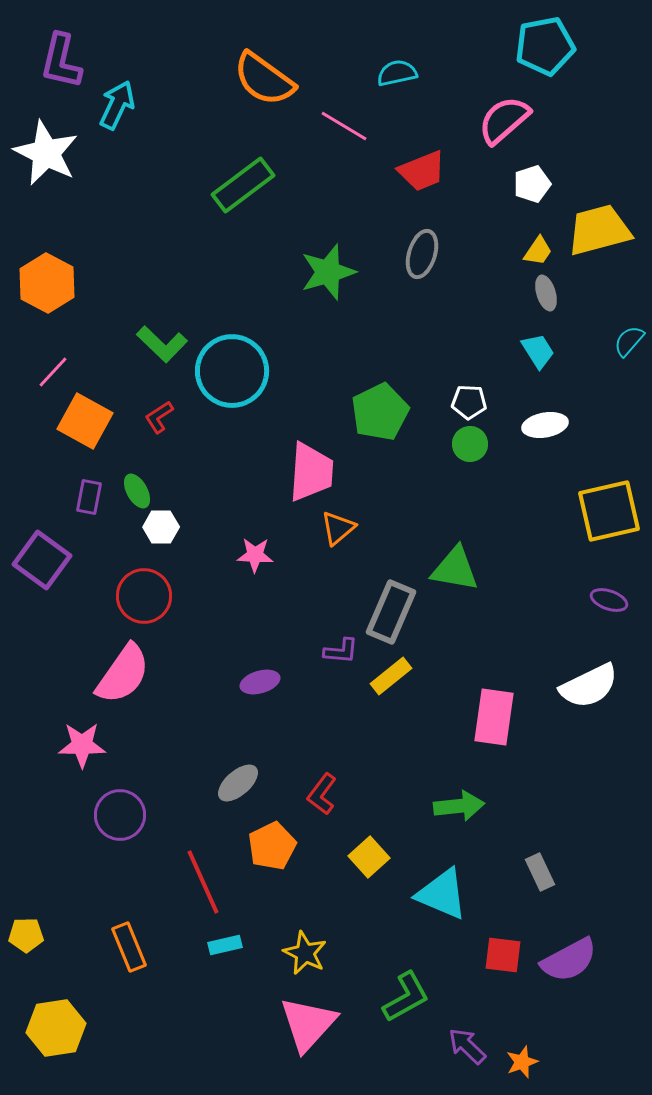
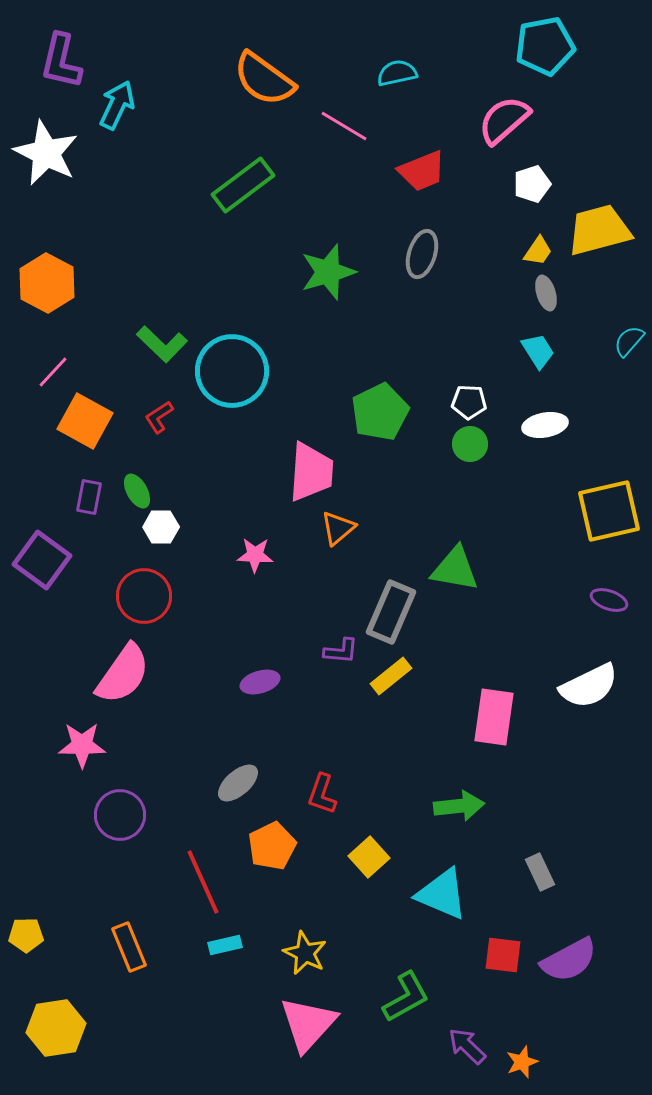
red L-shape at (322, 794): rotated 18 degrees counterclockwise
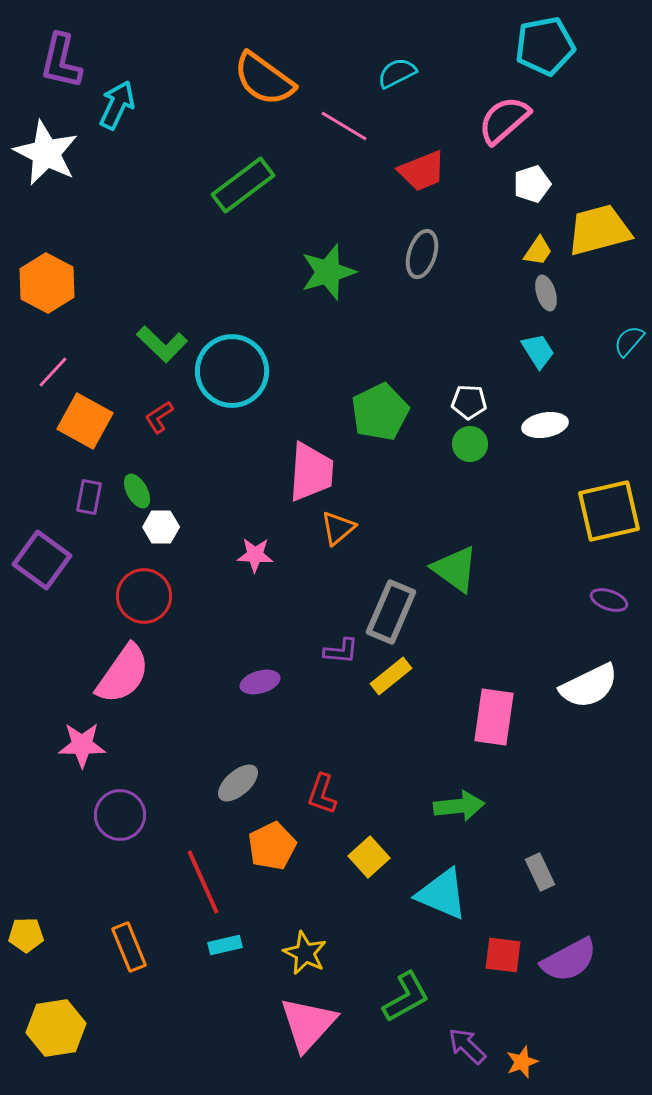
cyan semicircle at (397, 73): rotated 15 degrees counterclockwise
green triangle at (455, 569): rotated 26 degrees clockwise
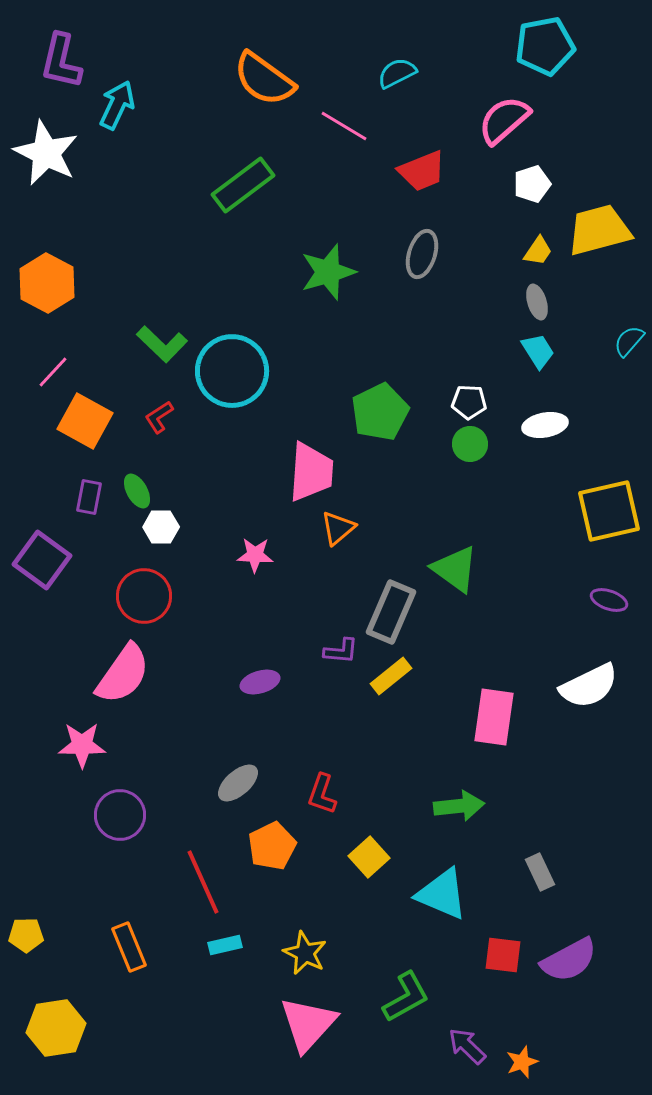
gray ellipse at (546, 293): moved 9 px left, 9 px down
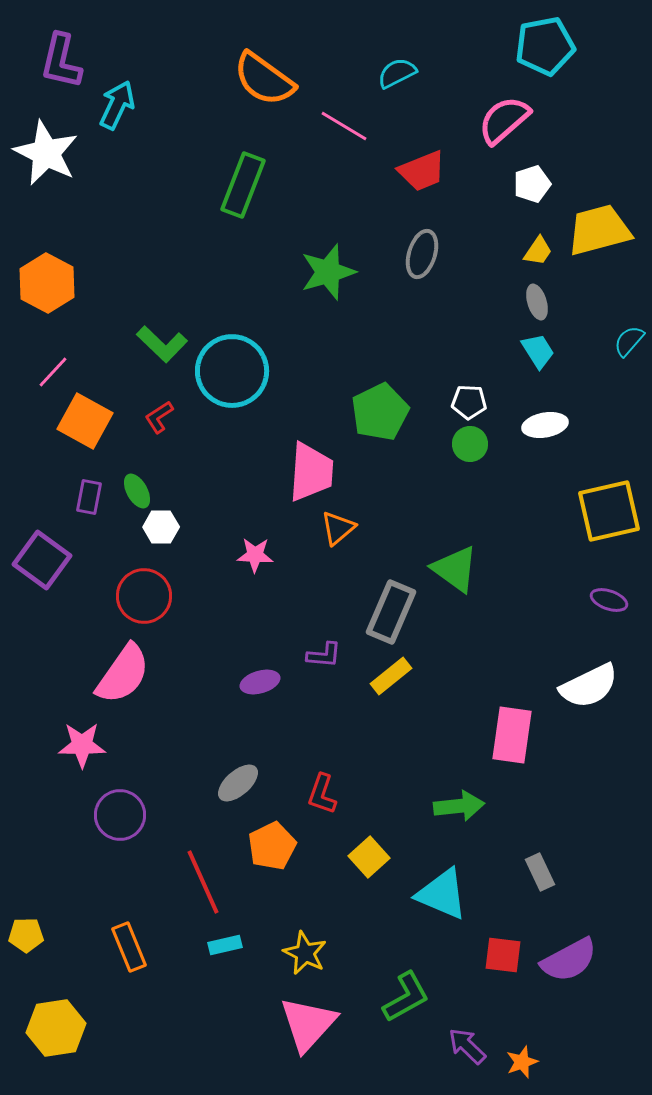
green rectangle at (243, 185): rotated 32 degrees counterclockwise
purple L-shape at (341, 651): moved 17 px left, 4 px down
pink rectangle at (494, 717): moved 18 px right, 18 px down
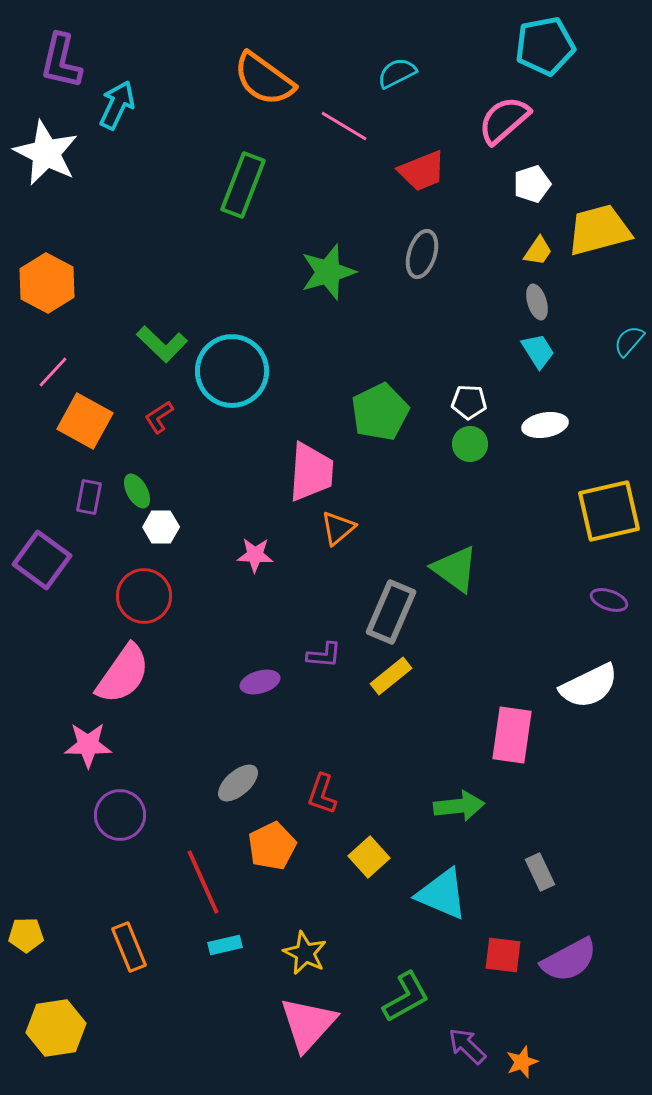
pink star at (82, 745): moved 6 px right
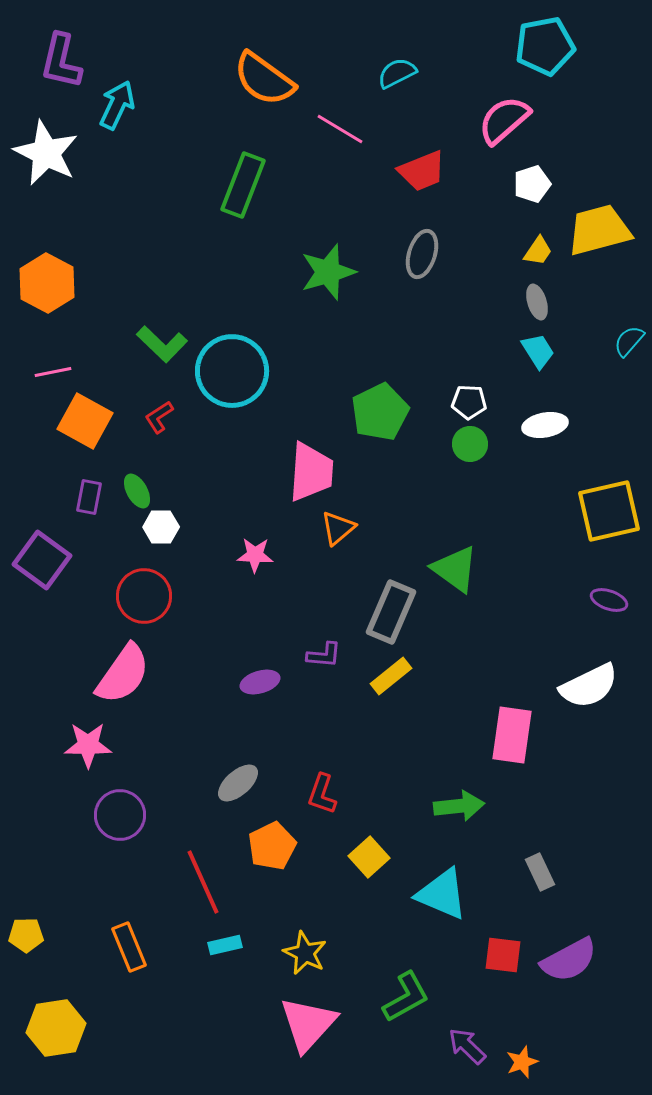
pink line at (344, 126): moved 4 px left, 3 px down
pink line at (53, 372): rotated 36 degrees clockwise
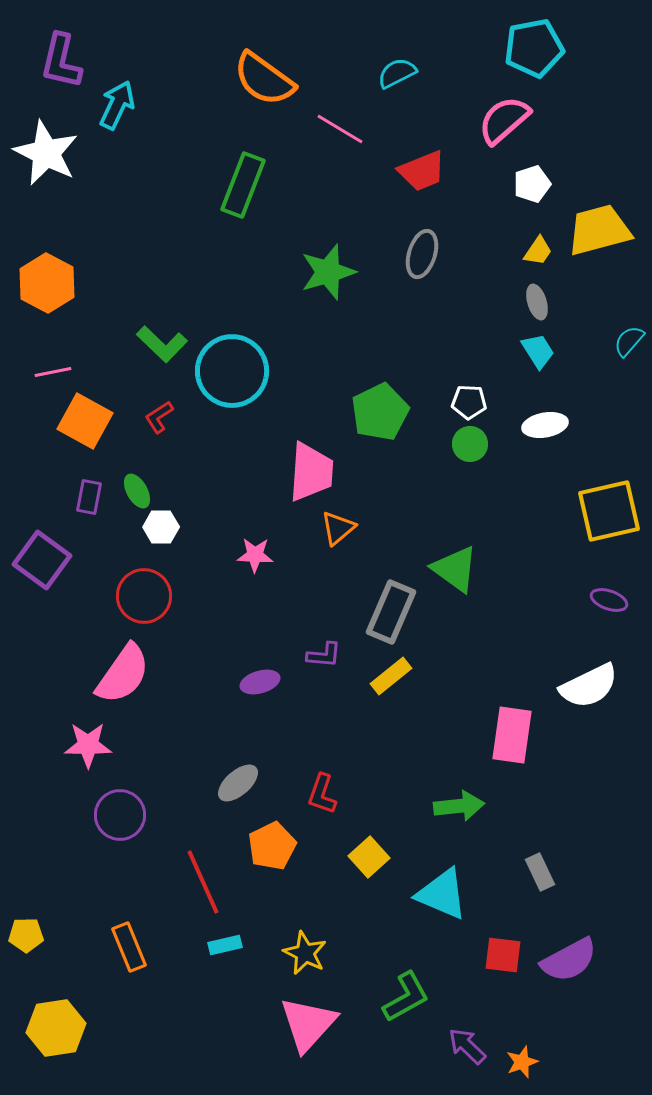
cyan pentagon at (545, 46): moved 11 px left, 2 px down
